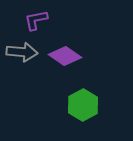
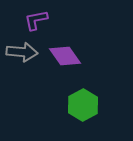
purple diamond: rotated 20 degrees clockwise
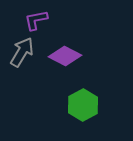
gray arrow: rotated 64 degrees counterclockwise
purple diamond: rotated 28 degrees counterclockwise
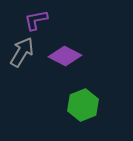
green hexagon: rotated 8 degrees clockwise
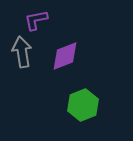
gray arrow: rotated 40 degrees counterclockwise
purple diamond: rotated 48 degrees counterclockwise
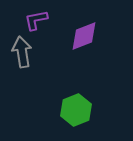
purple diamond: moved 19 px right, 20 px up
green hexagon: moved 7 px left, 5 px down
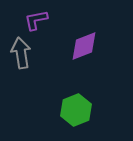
purple diamond: moved 10 px down
gray arrow: moved 1 px left, 1 px down
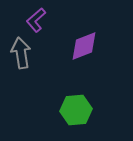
purple L-shape: rotated 30 degrees counterclockwise
green hexagon: rotated 16 degrees clockwise
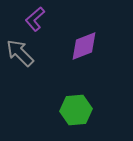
purple L-shape: moved 1 px left, 1 px up
gray arrow: moved 1 px left; rotated 36 degrees counterclockwise
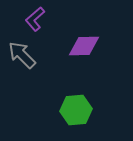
purple diamond: rotated 20 degrees clockwise
gray arrow: moved 2 px right, 2 px down
